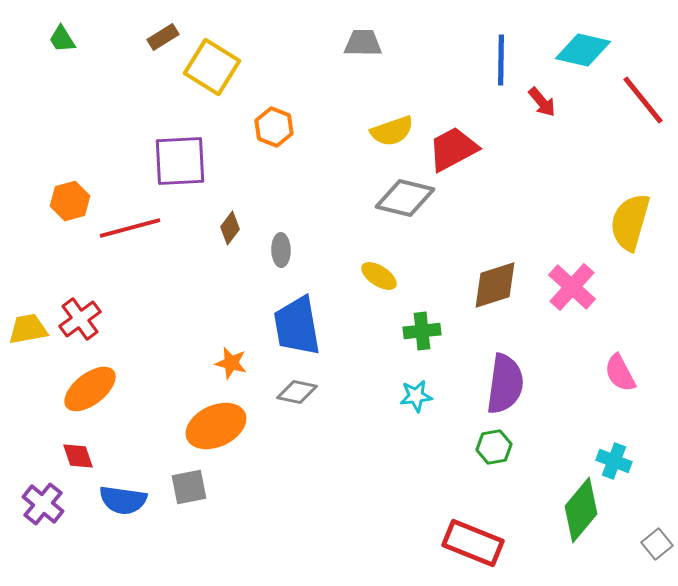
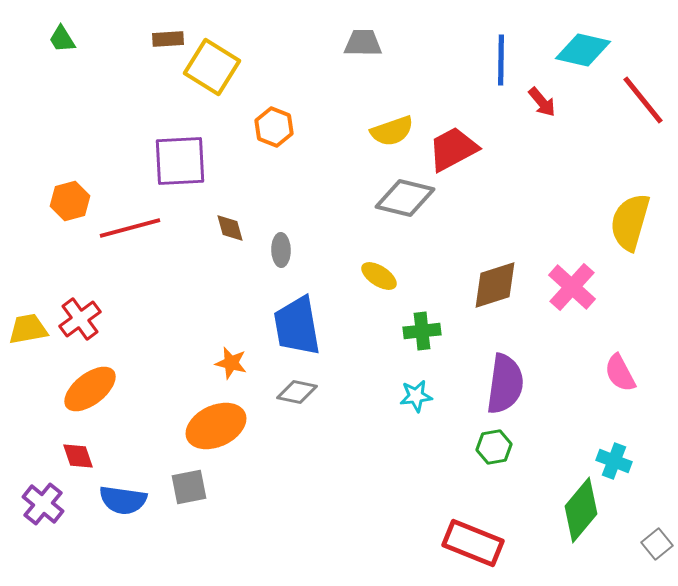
brown rectangle at (163, 37): moved 5 px right, 2 px down; rotated 28 degrees clockwise
brown diamond at (230, 228): rotated 52 degrees counterclockwise
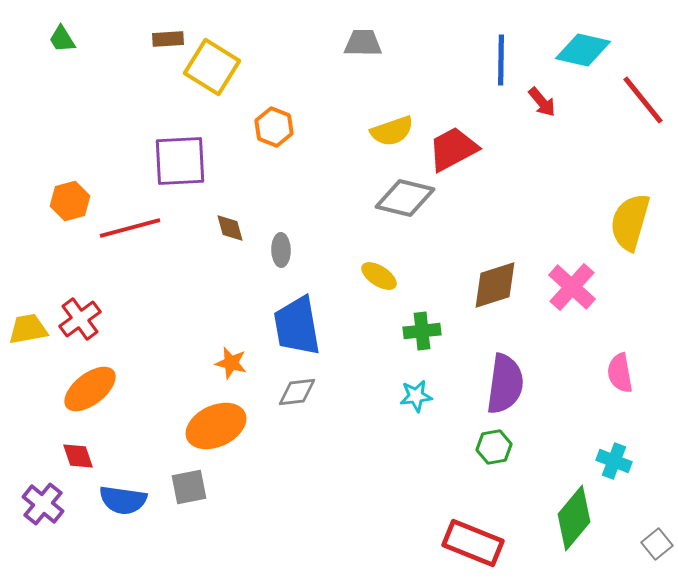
pink semicircle at (620, 373): rotated 18 degrees clockwise
gray diamond at (297, 392): rotated 18 degrees counterclockwise
green diamond at (581, 510): moved 7 px left, 8 px down
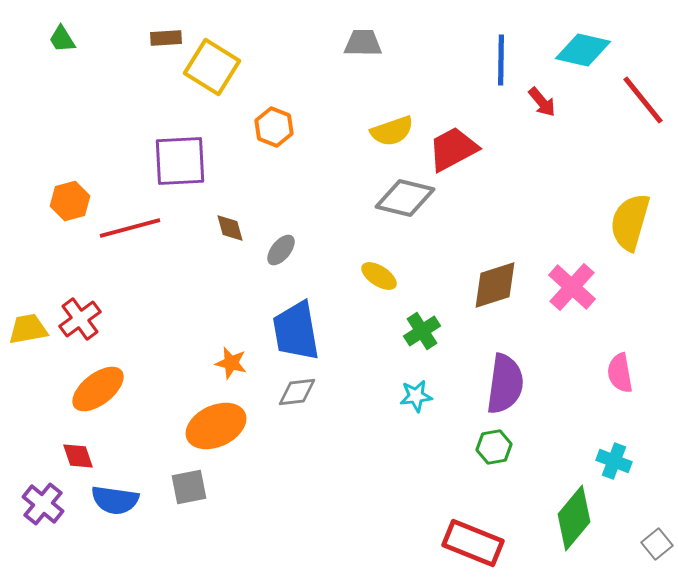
brown rectangle at (168, 39): moved 2 px left, 1 px up
gray ellipse at (281, 250): rotated 40 degrees clockwise
blue trapezoid at (297, 326): moved 1 px left, 5 px down
green cross at (422, 331): rotated 27 degrees counterclockwise
orange ellipse at (90, 389): moved 8 px right
blue semicircle at (123, 500): moved 8 px left
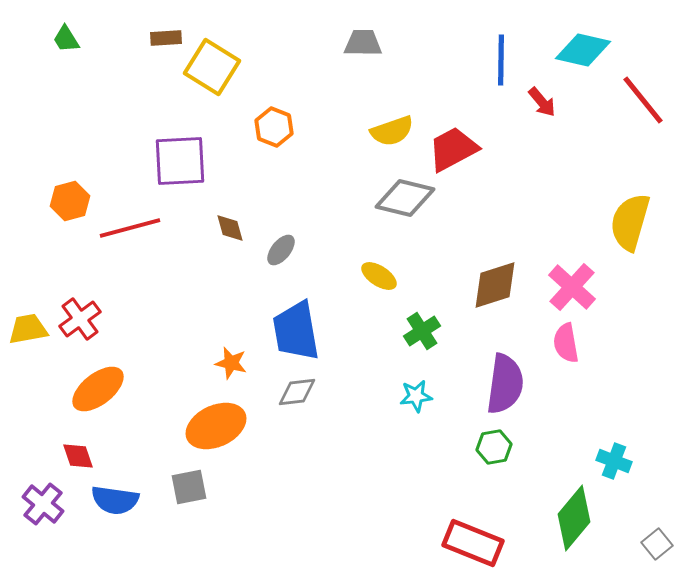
green trapezoid at (62, 39): moved 4 px right
pink semicircle at (620, 373): moved 54 px left, 30 px up
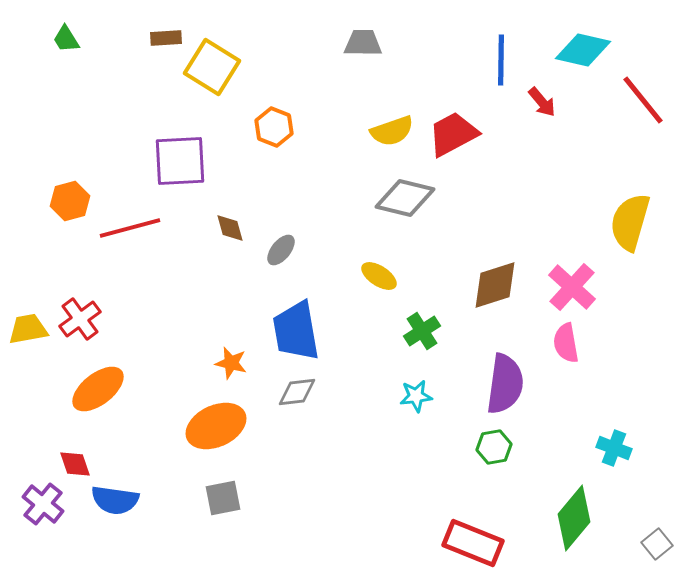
red trapezoid at (453, 149): moved 15 px up
red diamond at (78, 456): moved 3 px left, 8 px down
cyan cross at (614, 461): moved 13 px up
gray square at (189, 487): moved 34 px right, 11 px down
